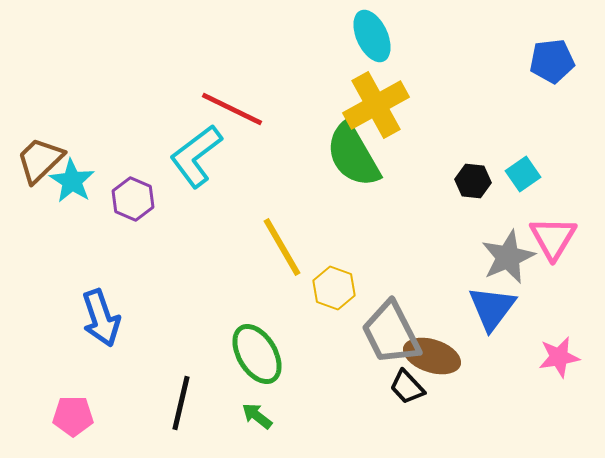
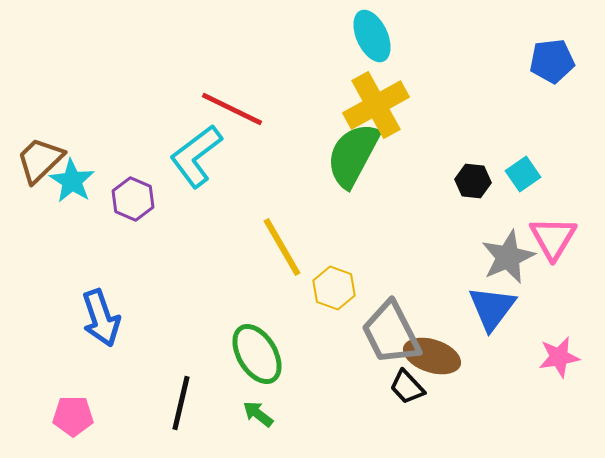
green semicircle: rotated 58 degrees clockwise
green arrow: moved 1 px right, 2 px up
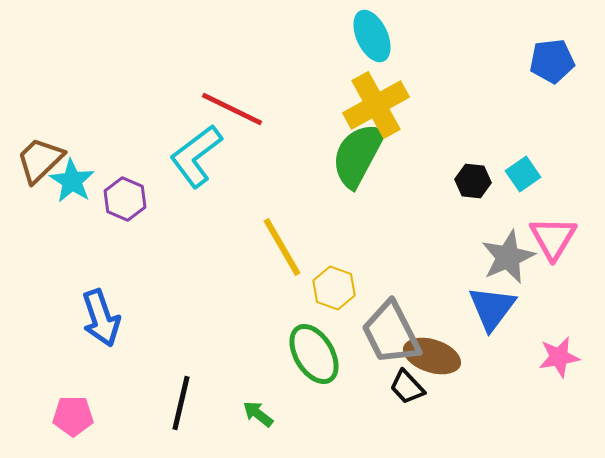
green semicircle: moved 5 px right
purple hexagon: moved 8 px left
green ellipse: moved 57 px right
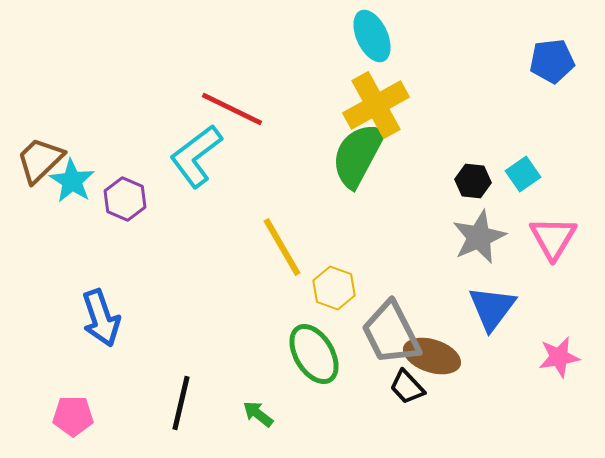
gray star: moved 29 px left, 20 px up
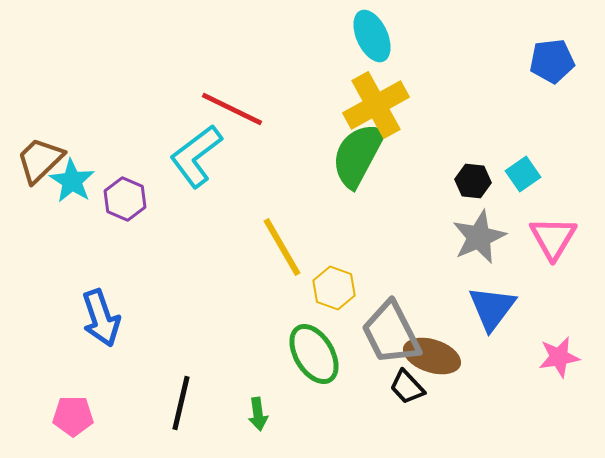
green arrow: rotated 136 degrees counterclockwise
